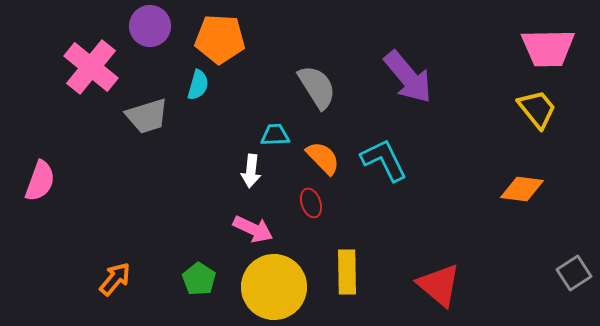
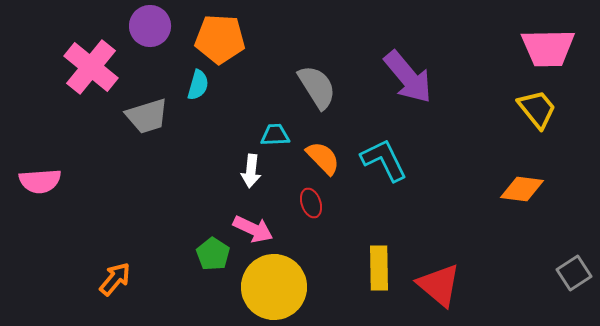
pink semicircle: rotated 66 degrees clockwise
yellow rectangle: moved 32 px right, 4 px up
green pentagon: moved 14 px right, 25 px up
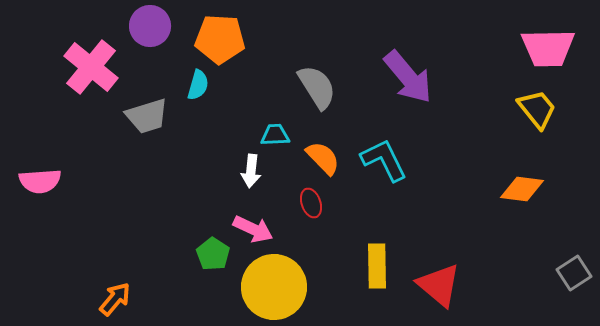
yellow rectangle: moved 2 px left, 2 px up
orange arrow: moved 20 px down
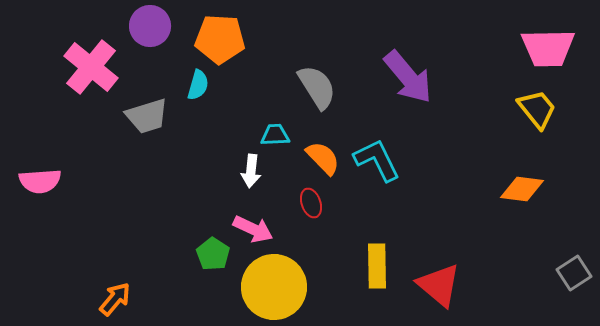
cyan L-shape: moved 7 px left
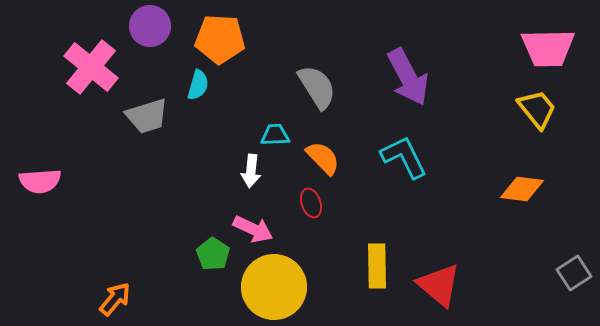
purple arrow: rotated 12 degrees clockwise
cyan L-shape: moved 27 px right, 3 px up
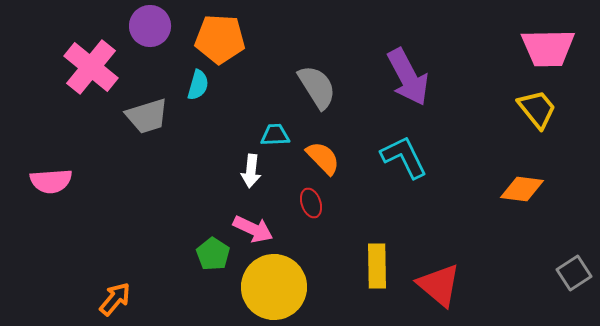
pink semicircle: moved 11 px right
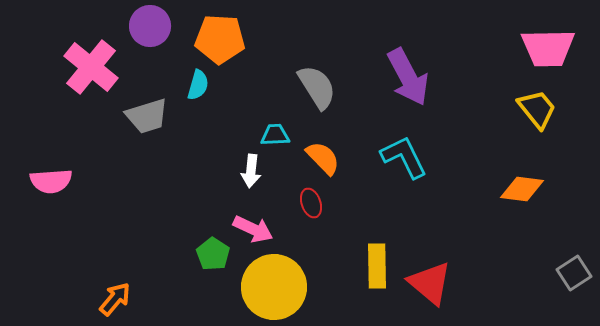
red triangle: moved 9 px left, 2 px up
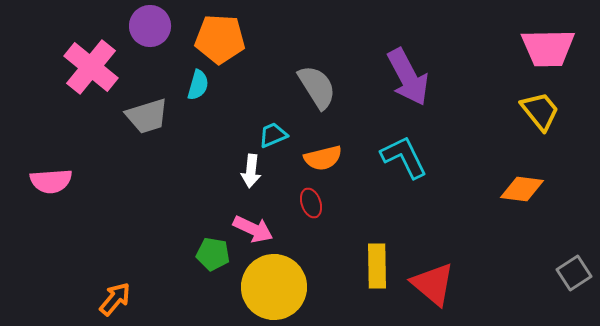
yellow trapezoid: moved 3 px right, 2 px down
cyan trapezoid: moved 2 px left; rotated 20 degrees counterclockwise
orange semicircle: rotated 120 degrees clockwise
green pentagon: rotated 24 degrees counterclockwise
red triangle: moved 3 px right, 1 px down
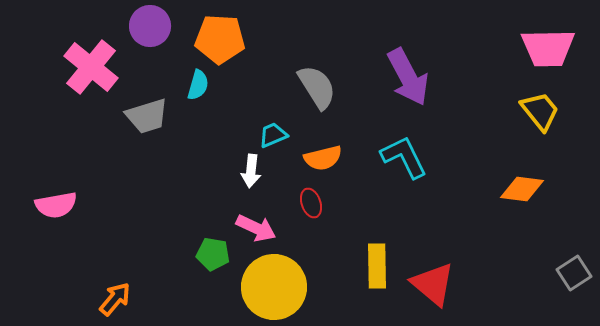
pink semicircle: moved 5 px right, 24 px down; rotated 6 degrees counterclockwise
pink arrow: moved 3 px right, 1 px up
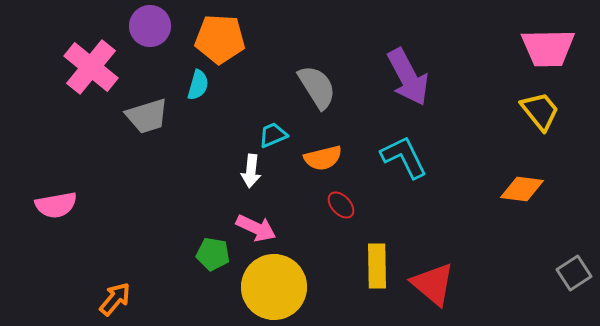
red ellipse: moved 30 px right, 2 px down; rotated 24 degrees counterclockwise
